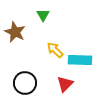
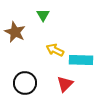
yellow arrow: rotated 18 degrees counterclockwise
cyan rectangle: moved 1 px right
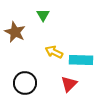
yellow arrow: moved 1 px left, 2 px down
red triangle: moved 4 px right
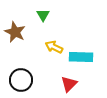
yellow arrow: moved 5 px up
cyan rectangle: moved 3 px up
black circle: moved 4 px left, 3 px up
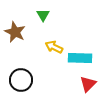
cyan rectangle: moved 1 px left, 1 px down
red triangle: moved 19 px right
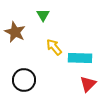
yellow arrow: rotated 24 degrees clockwise
black circle: moved 3 px right
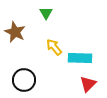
green triangle: moved 3 px right, 2 px up
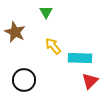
green triangle: moved 1 px up
yellow arrow: moved 1 px left, 1 px up
red triangle: moved 2 px right, 3 px up
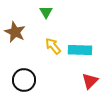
cyan rectangle: moved 8 px up
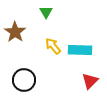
brown star: rotated 10 degrees clockwise
